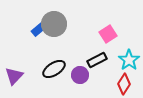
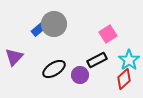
purple triangle: moved 19 px up
red diamond: moved 5 px up; rotated 15 degrees clockwise
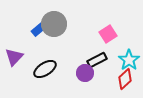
black ellipse: moved 9 px left
purple circle: moved 5 px right, 2 px up
red diamond: moved 1 px right
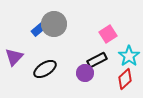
cyan star: moved 4 px up
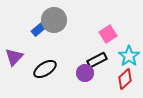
gray circle: moved 4 px up
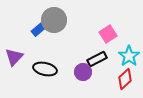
black rectangle: moved 1 px up
black ellipse: rotated 45 degrees clockwise
purple circle: moved 2 px left, 1 px up
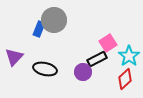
blue rectangle: rotated 28 degrees counterclockwise
pink square: moved 9 px down
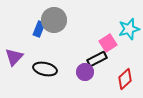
cyan star: moved 27 px up; rotated 20 degrees clockwise
purple circle: moved 2 px right
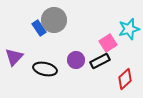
blue rectangle: moved 1 px up; rotated 56 degrees counterclockwise
black rectangle: moved 3 px right, 2 px down
purple circle: moved 9 px left, 12 px up
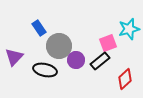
gray circle: moved 5 px right, 26 px down
pink square: rotated 12 degrees clockwise
black rectangle: rotated 12 degrees counterclockwise
black ellipse: moved 1 px down
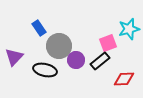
red diamond: moved 1 px left; rotated 40 degrees clockwise
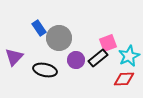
cyan star: moved 27 px down; rotated 10 degrees counterclockwise
gray circle: moved 8 px up
black rectangle: moved 2 px left, 3 px up
